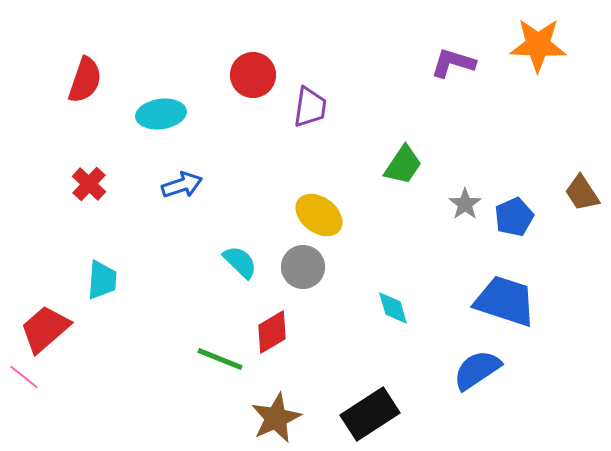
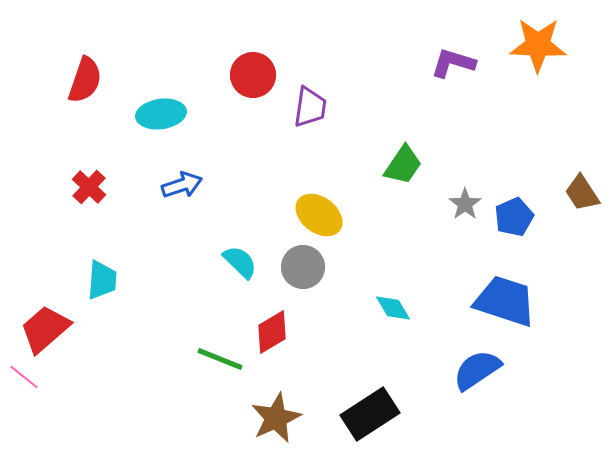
red cross: moved 3 px down
cyan diamond: rotated 15 degrees counterclockwise
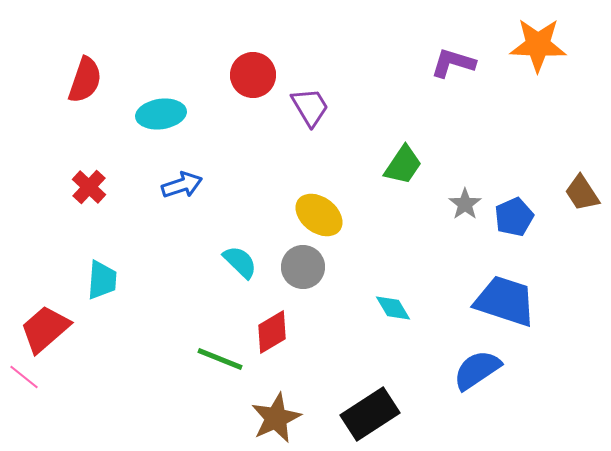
purple trapezoid: rotated 39 degrees counterclockwise
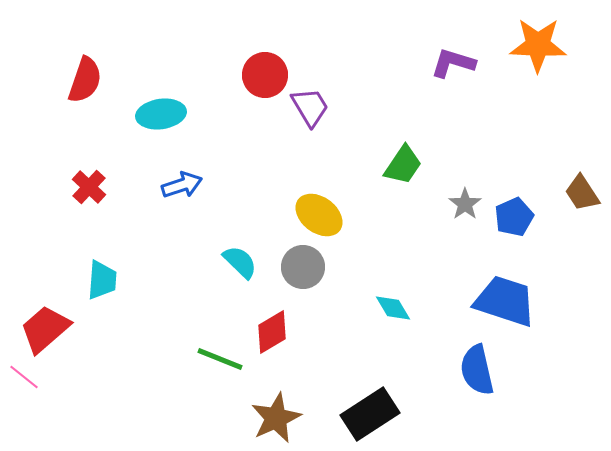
red circle: moved 12 px right
blue semicircle: rotated 69 degrees counterclockwise
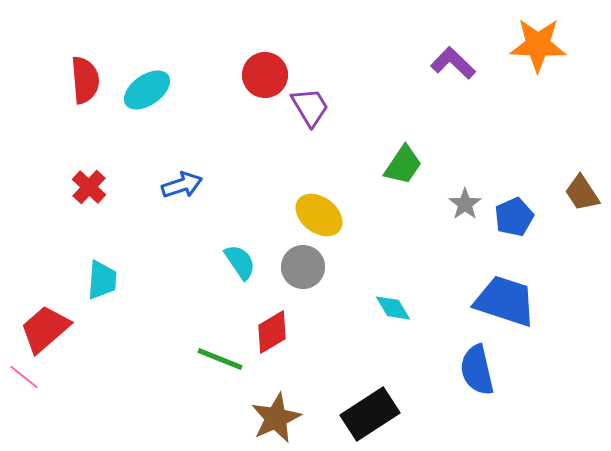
purple L-shape: rotated 27 degrees clockwise
red semicircle: rotated 24 degrees counterclockwise
cyan ellipse: moved 14 px left, 24 px up; rotated 27 degrees counterclockwise
cyan semicircle: rotated 12 degrees clockwise
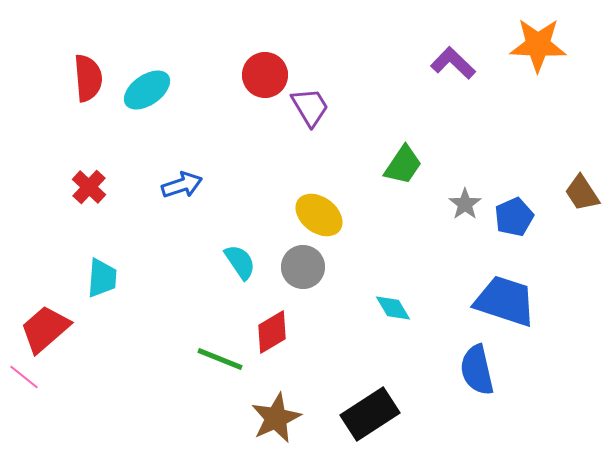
red semicircle: moved 3 px right, 2 px up
cyan trapezoid: moved 2 px up
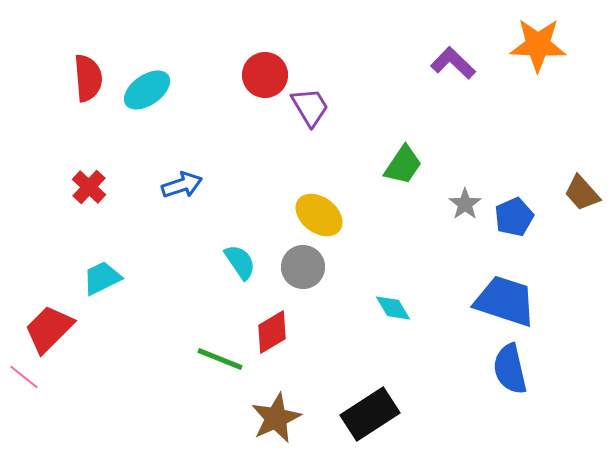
brown trapezoid: rotated 9 degrees counterclockwise
cyan trapezoid: rotated 120 degrees counterclockwise
red trapezoid: moved 4 px right; rotated 4 degrees counterclockwise
blue semicircle: moved 33 px right, 1 px up
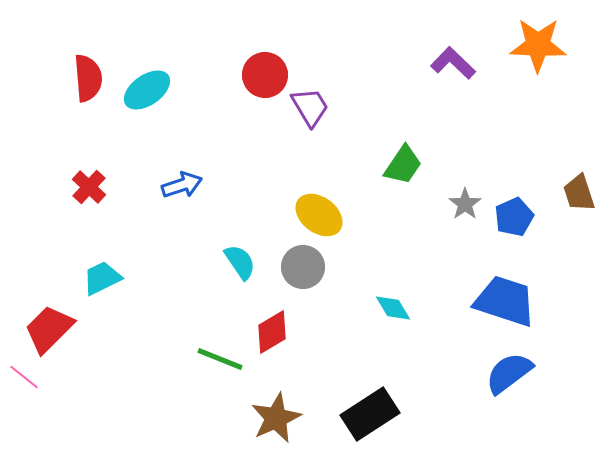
brown trapezoid: moved 3 px left; rotated 24 degrees clockwise
blue semicircle: moved 1 px left, 4 px down; rotated 66 degrees clockwise
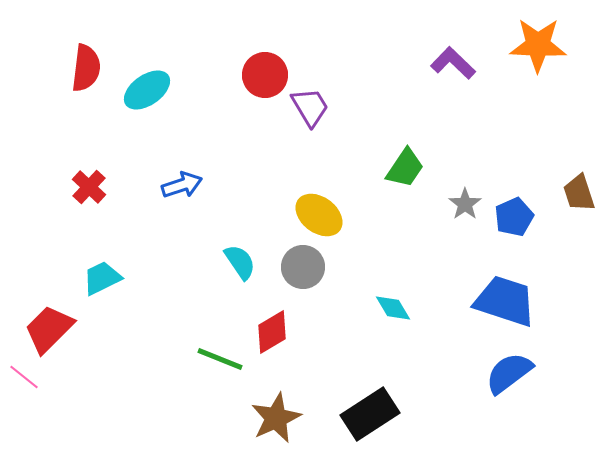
red semicircle: moved 2 px left, 10 px up; rotated 12 degrees clockwise
green trapezoid: moved 2 px right, 3 px down
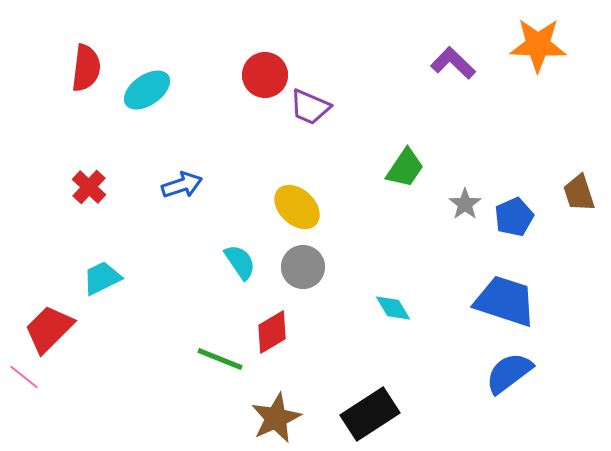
purple trapezoid: rotated 144 degrees clockwise
yellow ellipse: moved 22 px left, 8 px up; rotated 6 degrees clockwise
